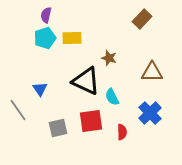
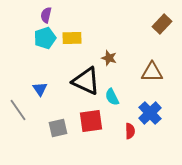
brown rectangle: moved 20 px right, 5 px down
red semicircle: moved 8 px right, 1 px up
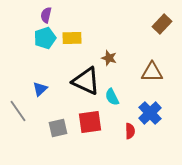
blue triangle: rotated 21 degrees clockwise
gray line: moved 1 px down
red square: moved 1 px left, 1 px down
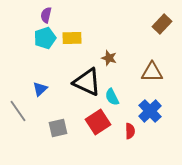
black triangle: moved 1 px right, 1 px down
blue cross: moved 2 px up
red square: moved 8 px right; rotated 25 degrees counterclockwise
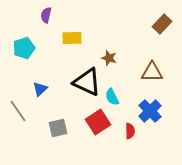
cyan pentagon: moved 21 px left, 10 px down
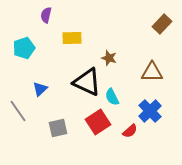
red semicircle: rotated 49 degrees clockwise
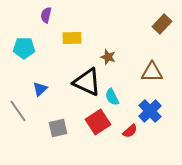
cyan pentagon: rotated 20 degrees clockwise
brown star: moved 1 px left, 1 px up
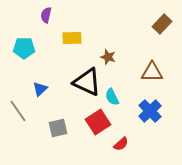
red semicircle: moved 9 px left, 13 px down
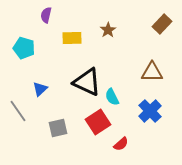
cyan pentagon: rotated 15 degrees clockwise
brown star: moved 27 px up; rotated 21 degrees clockwise
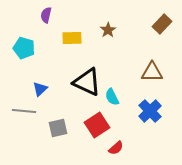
gray line: moved 6 px right; rotated 50 degrees counterclockwise
red square: moved 1 px left, 3 px down
red semicircle: moved 5 px left, 4 px down
